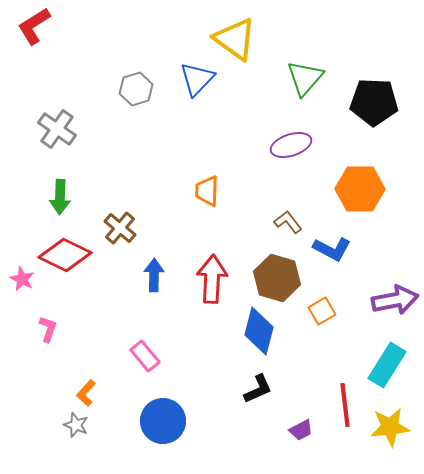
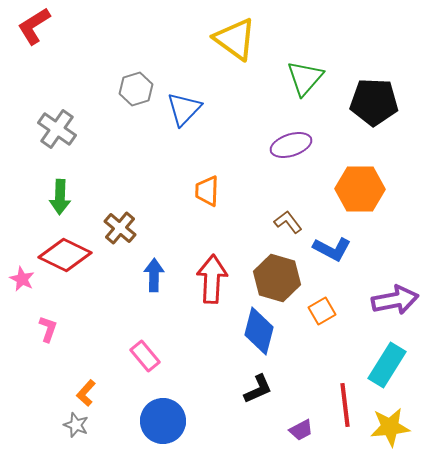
blue triangle: moved 13 px left, 30 px down
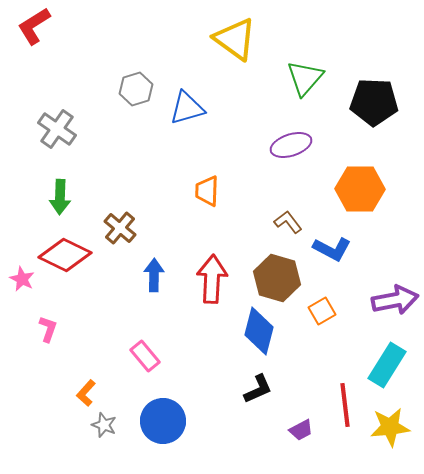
blue triangle: moved 3 px right, 1 px up; rotated 30 degrees clockwise
gray star: moved 28 px right
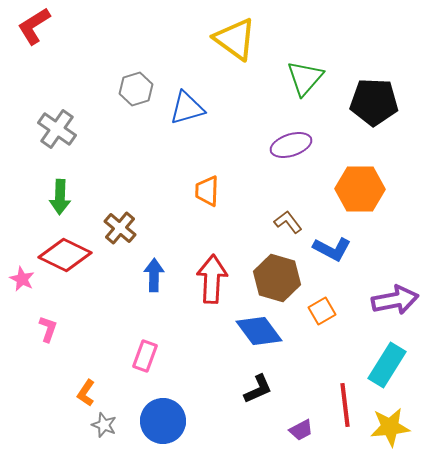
blue diamond: rotated 51 degrees counterclockwise
pink rectangle: rotated 60 degrees clockwise
orange L-shape: rotated 8 degrees counterclockwise
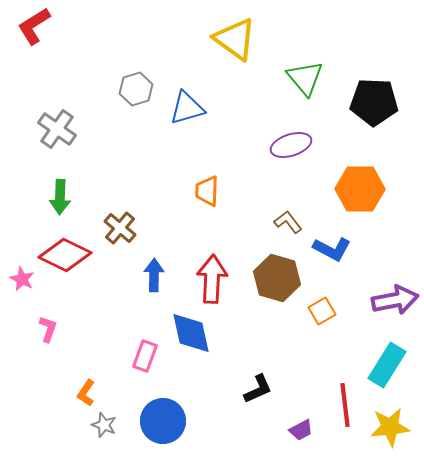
green triangle: rotated 21 degrees counterclockwise
blue diamond: moved 68 px left, 2 px down; rotated 24 degrees clockwise
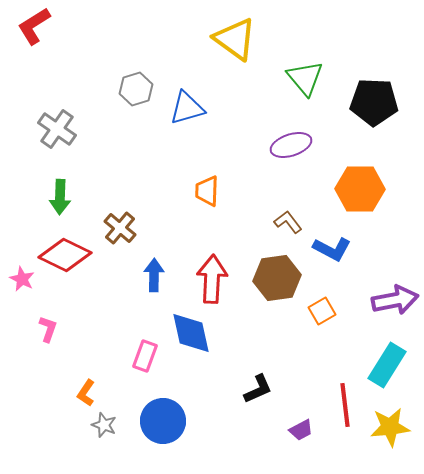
brown hexagon: rotated 24 degrees counterclockwise
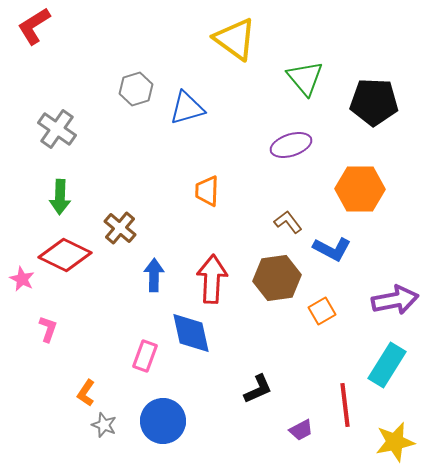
yellow star: moved 5 px right, 15 px down; rotated 6 degrees counterclockwise
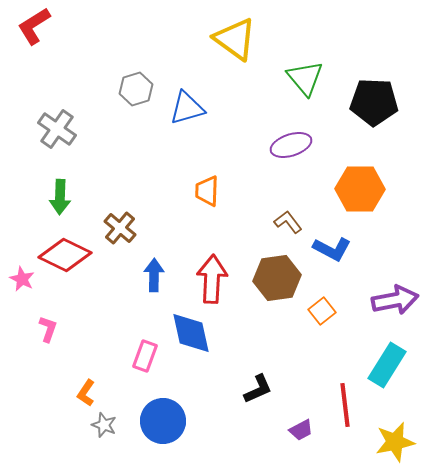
orange square: rotated 8 degrees counterclockwise
